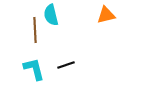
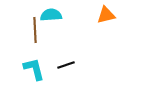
cyan semicircle: rotated 100 degrees clockwise
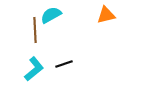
cyan semicircle: rotated 25 degrees counterclockwise
black line: moved 2 px left, 1 px up
cyan L-shape: rotated 65 degrees clockwise
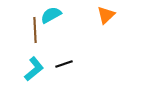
orange triangle: rotated 30 degrees counterclockwise
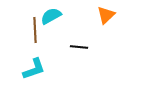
cyan semicircle: moved 1 px down
black line: moved 15 px right, 17 px up; rotated 24 degrees clockwise
cyan L-shape: rotated 20 degrees clockwise
